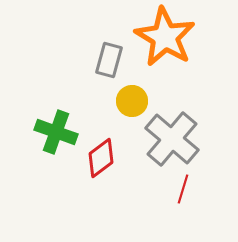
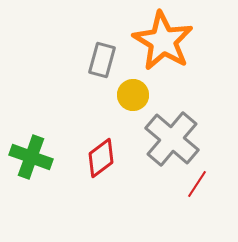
orange star: moved 2 px left, 4 px down
gray rectangle: moved 7 px left
yellow circle: moved 1 px right, 6 px up
green cross: moved 25 px left, 25 px down
red line: moved 14 px right, 5 px up; rotated 16 degrees clockwise
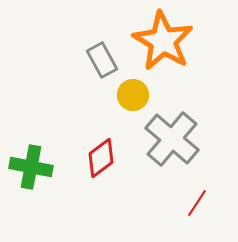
gray rectangle: rotated 44 degrees counterclockwise
green cross: moved 10 px down; rotated 9 degrees counterclockwise
red line: moved 19 px down
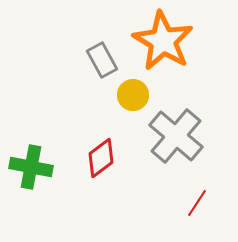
gray cross: moved 4 px right, 3 px up
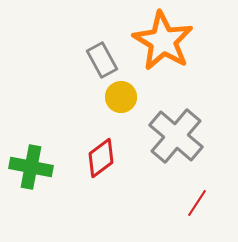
yellow circle: moved 12 px left, 2 px down
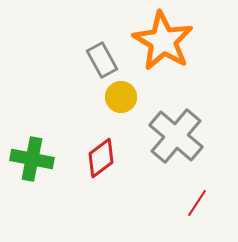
green cross: moved 1 px right, 8 px up
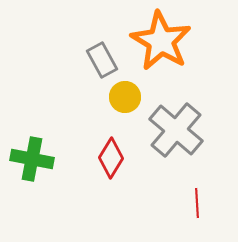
orange star: moved 2 px left
yellow circle: moved 4 px right
gray cross: moved 6 px up
red diamond: moved 10 px right; rotated 21 degrees counterclockwise
red line: rotated 36 degrees counterclockwise
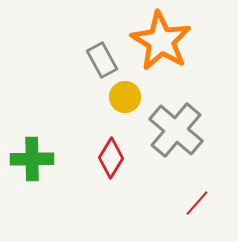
green cross: rotated 12 degrees counterclockwise
red line: rotated 44 degrees clockwise
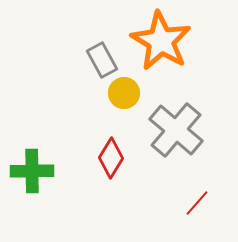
yellow circle: moved 1 px left, 4 px up
green cross: moved 12 px down
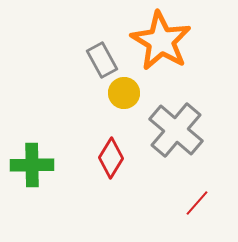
green cross: moved 6 px up
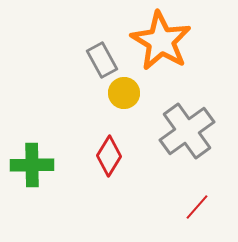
gray cross: moved 11 px right, 1 px down; rotated 14 degrees clockwise
red diamond: moved 2 px left, 2 px up
red line: moved 4 px down
